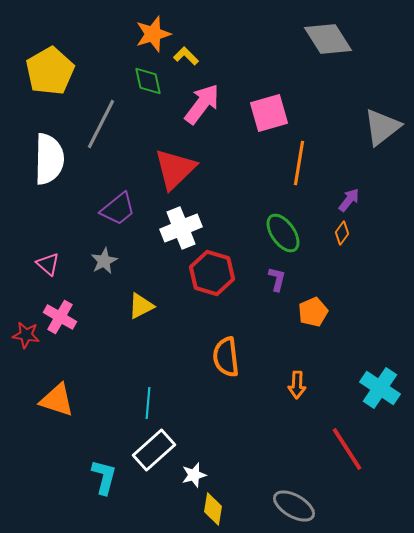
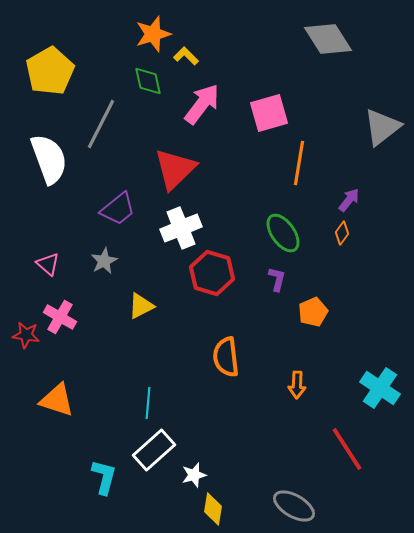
white semicircle: rotated 21 degrees counterclockwise
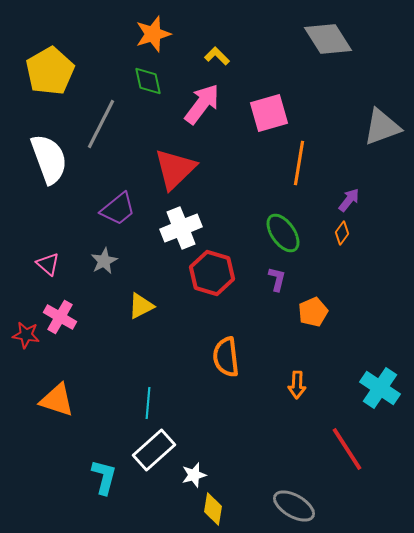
yellow L-shape: moved 31 px right
gray triangle: rotated 18 degrees clockwise
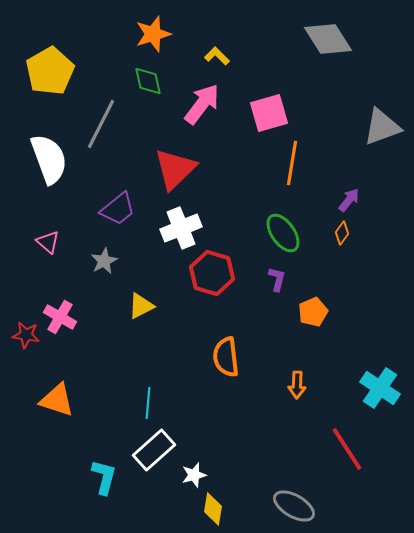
orange line: moved 7 px left
pink triangle: moved 22 px up
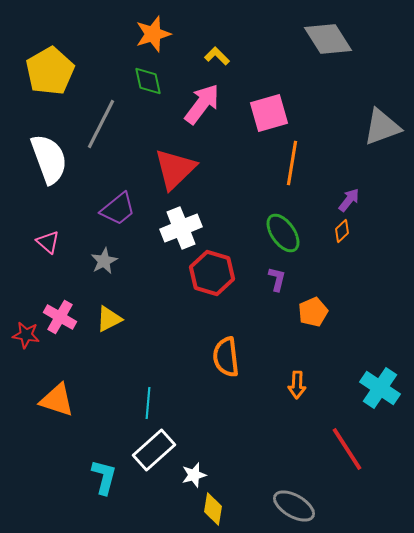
orange diamond: moved 2 px up; rotated 10 degrees clockwise
yellow triangle: moved 32 px left, 13 px down
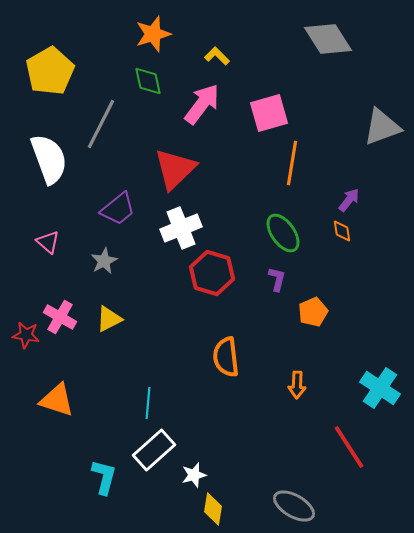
orange diamond: rotated 55 degrees counterclockwise
red line: moved 2 px right, 2 px up
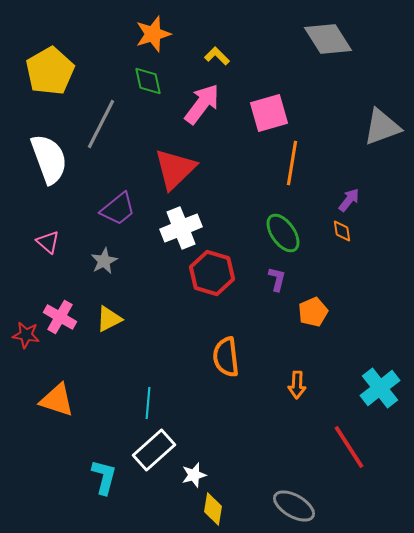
cyan cross: rotated 18 degrees clockwise
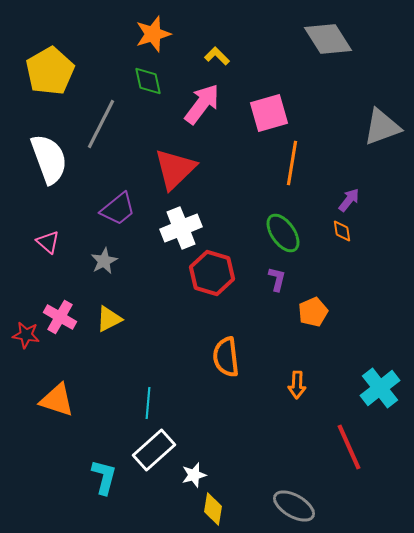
red line: rotated 9 degrees clockwise
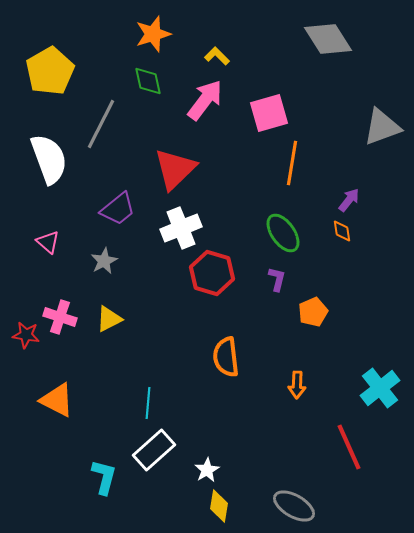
pink arrow: moved 3 px right, 4 px up
pink cross: rotated 12 degrees counterclockwise
orange triangle: rotated 9 degrees clockwise
white star: moved 13 px right, 5 px up; rotated 15 degrees counterclockwise
yellow diamond: moved 6 px right, 3 px up
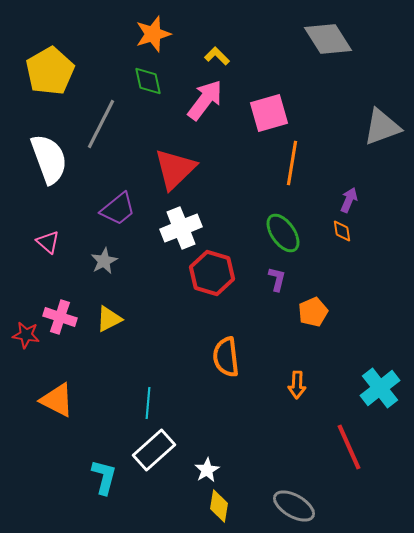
purple arrow: rotated 15 degrees counterclockwise
